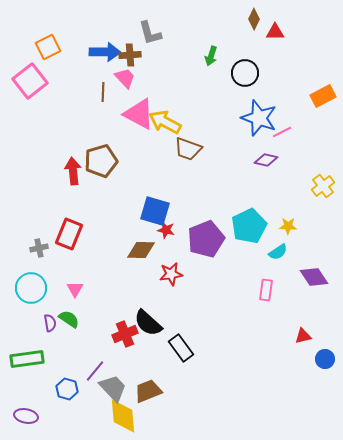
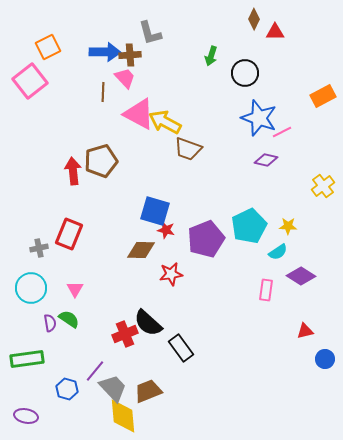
purple diamond at (314, 277): moved 13 px left, 1 px up; rotated 24 degrees counterclockwise
red triangle at (303, 336): moved 2 px right, 5 px up
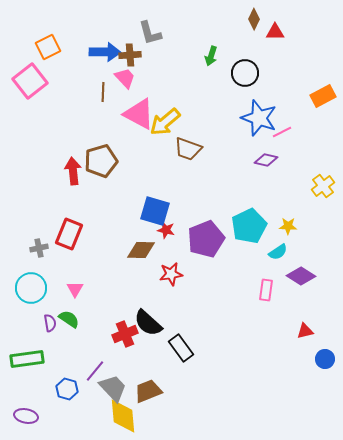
yellow arrow at (165, 122): rotated 68 degrees counterclockwise
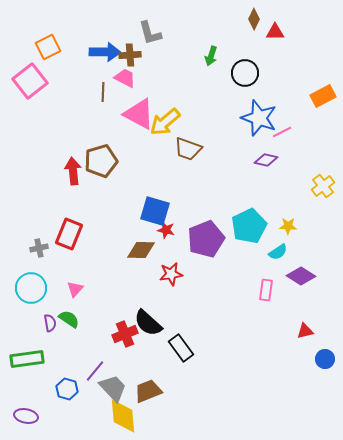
pink trapezoid at (125, 78): rotated 20 degrees counterclockwise
pink triangle at (75, 289): rotated 12 degrees clockwise
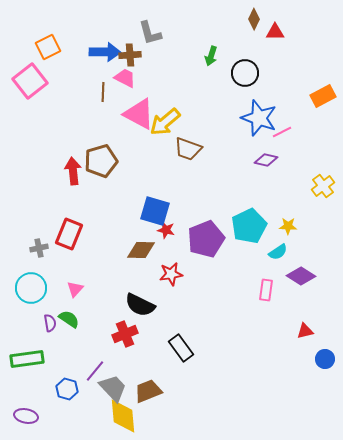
black semicircle at (148, 323): moved 8 px left, 18 px up; rotated 16 degrees counterclockwise
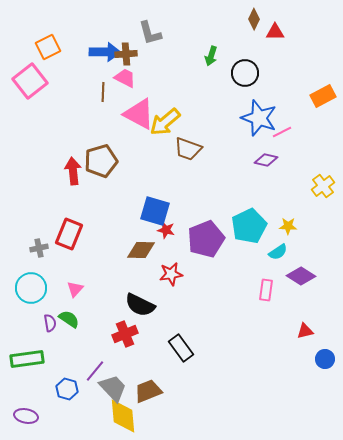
brown cross at (130, 55): moved 4 px left, 1 px up
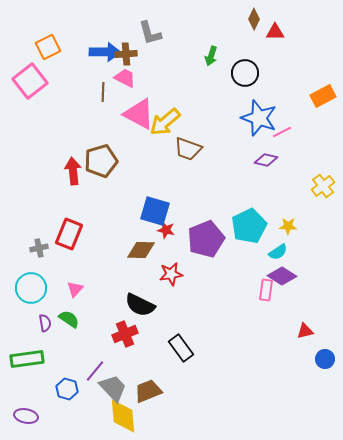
purple diamond at (301, 276): moved 19 px left
purple semicircle at (50, 323): moved 5 px left
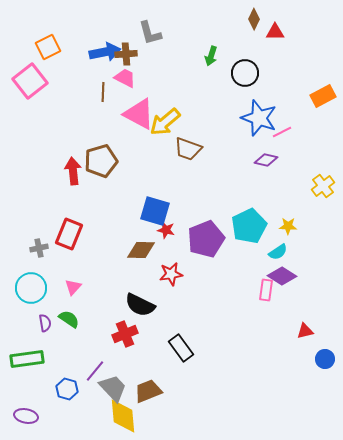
blue arrow at (105, 52): rotated 12 degrees counterclockwise
pink triangle at (75, 289): moved 2 px left, 2 px up
